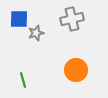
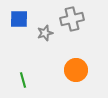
gray star: moved 9 px right
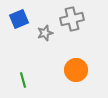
blue square: rotated 24 degrees counterclockwise
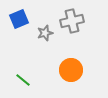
gray cross: moved 2 px down
orange circle: moved 5 px left
green line: rotated 35 degrees counterclockwise
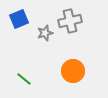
gray cross: moved 2 px left
orange circle: moved 2 px right, 1 px down
green line: moved 1 px right, 1 px up
